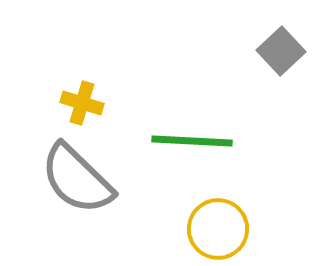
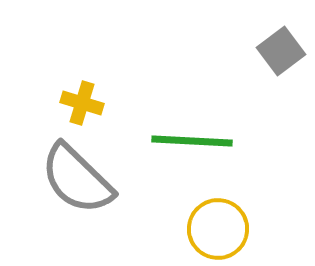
gray square: rotated 6 degrees clockwise
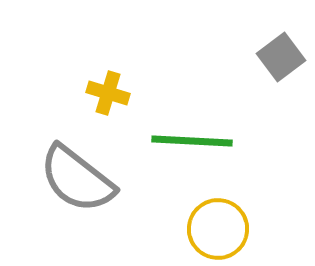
gray square: moved 6 px down
yellow cross: moved 26 px right, 10 px up
gray semicircle: rotated 6 degrees counterclockwise
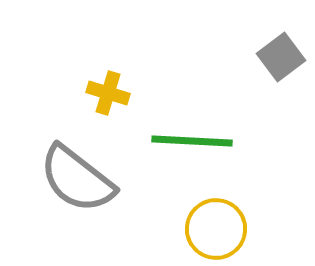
yellow circle: moved 2 px left
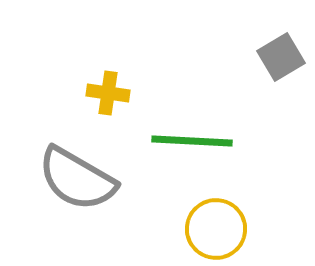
gray square: rotated 6 degrees clockwise
yellow cross: rotated 9 degrees counterclockwise
gray semicircle: rotated 8 degrees counterclockwise
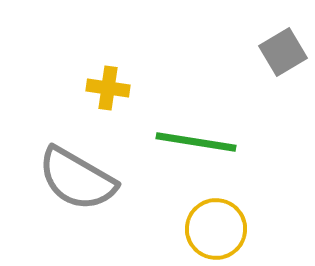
gray square: moved 2 px right, 5 px up
yellow cross: moved 5 px up
green line: moved 4 px right, 1 px down; rotated 6 degrees clockwise
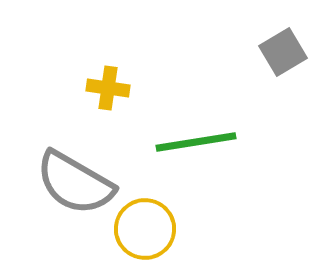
green line: rotated 18 degrees counterclockwise
gray semicircle: moved 2 px left, 4 px down
yellow circle: moved 71 px left
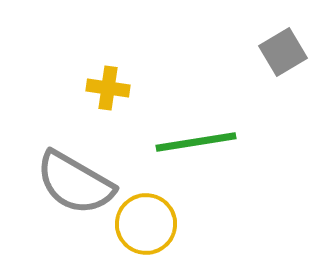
yellow circle: moved 1 px right, 5 px up
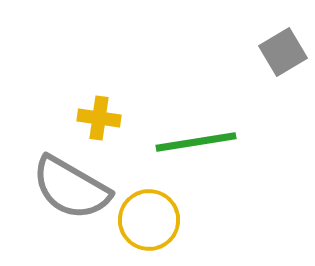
yellow cross: moved 9 px left, 30 px down
gray semicircle: moved 4 px left, 5 px down
yellow circle: moved 3 px right, 4 px up
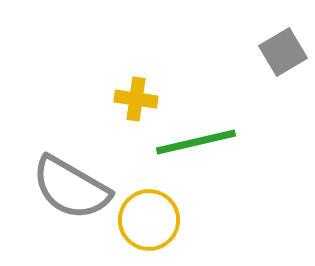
yellow cross: moved 37 px right, 19 px up
green line: rotated 4 degrees counterclockwise
